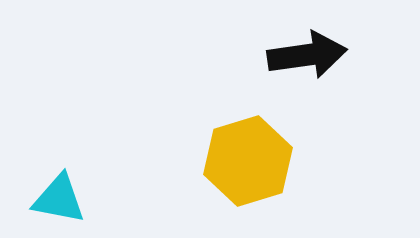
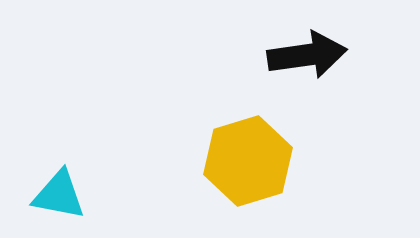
cyan triangle: moved 4 px up
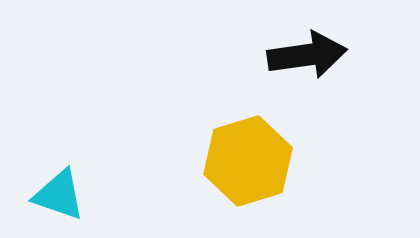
cyan triangle: rotated 8 degrees clockwise
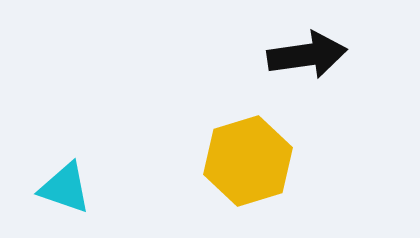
cyan triangle: moved 6 px right, 7 px up
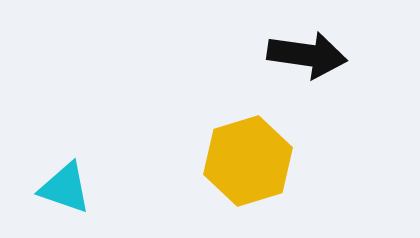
black arrow: rotated 16 degrees clockwise
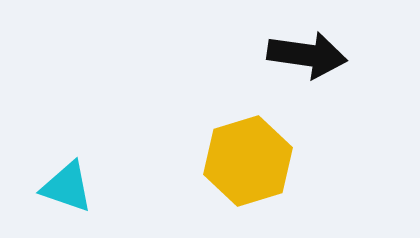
cyan triangle: moved 2 px right, 1 px up
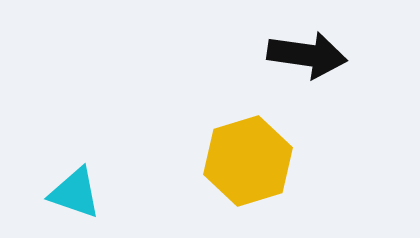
cyan triangle: moved 8 px right, 6 px down
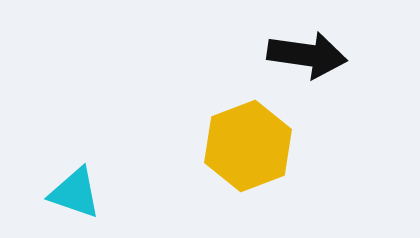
yellow hexagon: moved 15 px up; rotated 4 degrees counterclockwise
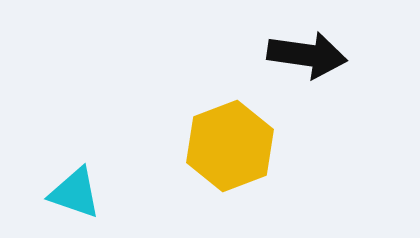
yellow hexagon: moved 18 px left
